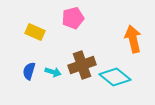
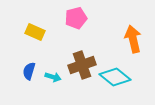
pink pentagon: moved 3 px right
cyan arrow: moved 5 px down
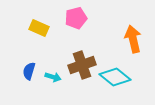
yellow rectangle: moved 4 px right, 4 px up
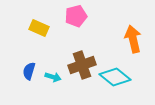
pink pentagon: moved 2 px up
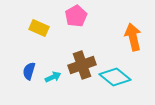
pink pentagon: rotated 15 degrees counterclockwise
orange arrow: moved 2 px up
cyan arrow: rotated 42 degrees counterclockwise
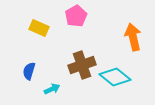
cyan arrow: moved 1 px left, 12 px down
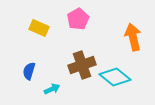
pink pentagon: moved 2 px right, 3 px down
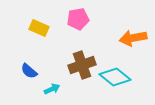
pink pentagon: rotated 20 degrees clockwise
orange arrow: moved 1 px down; rotated 88 degrees counterclockwise
blue semicircle: rotated 66 degrees counterclockwise
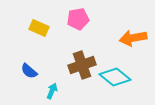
cyan arrow: moved 2 px down; rotated 42 degrees counterclockwise
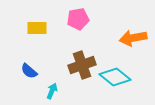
yellow rectangle: moved 2 px left; rotated 24 degrees counterclockwise
